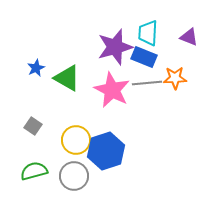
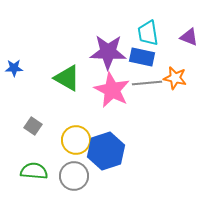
cyan trapezoid: rotated 12 degrees counterclockwise
purple star: moved 7 px left, 5 px down; rotated 18 degrees clockwise
blue rectangle: moved 2 px left; rotated 10 degrees counterclockwise
blue star: moved 22 px left; rotated 24 degrees clockwise
orange star: rotated 15 degrees clockwise
green semicircle: rotated 20 degrees clockwise
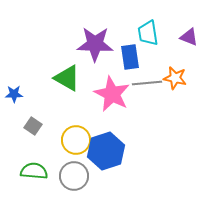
purple star: moved 13 px left, 8 px up
blue rectangle: moved 12 px left; rotated 70 degrees clockwise
blue star: moved 26 px down
pink star: moved 4 px down
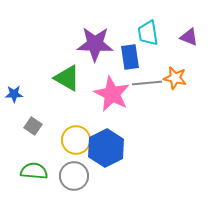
blue hexagon: moved 3 px up; rotated 9 degrees counterclockwise
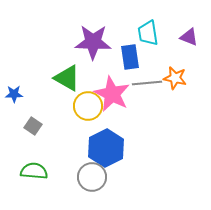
purple star: moved 2 px left, 2 px up
yellow circle: moved 12 px right, 34 px up
gray circle: moved 18 px right, 1 px down
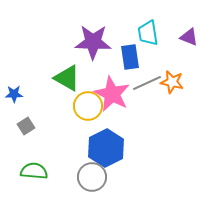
orange star: moved 3 px left, 4 px down
gray line: rotated 20 degrees counterclockwise
gray square: moved 7 px left; rotated 24 degrees clockwise
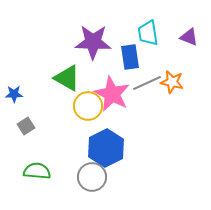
green semicircle: moved 3 px right
